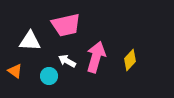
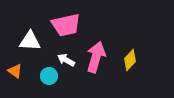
white arrow: moved 1 px left, 1 px up
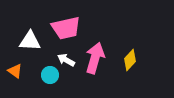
pink trapezoid: moved 3 px down
pink arrow: moved 1 px left, 1 px down
cyan circle: moved 1 px right, 1 px up
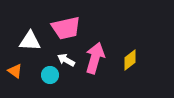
yellow diamond: rotated 10 degrees clockwise
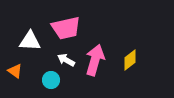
pink arrow: moved 2 px down
cyan circle: moved 1 px right, 5 px down
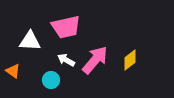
pink trapezoid: moved 1 px up
pink arrow: rotated 24 degrees clockwise
orange triangle: moved 2 px left
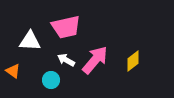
yellow diamond: moved 3 px right, 1 px down
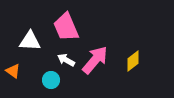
pink trapezoid: rotated 80 degrees clockwise
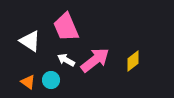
white triangle: rotated 30 degrees clockwise
pink arrow: rotated 12 degrees clockwise
orange triangle: moved 15 px right, 11 px down
